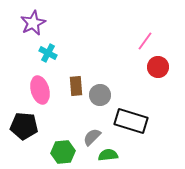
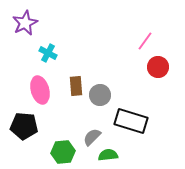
purple star: moved 8 px left
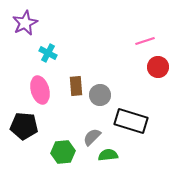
pink line: rotated 36 degrees clockwise
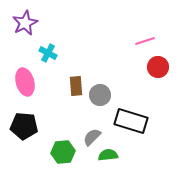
pink ellipse: moved 15 px left, 8 px up
